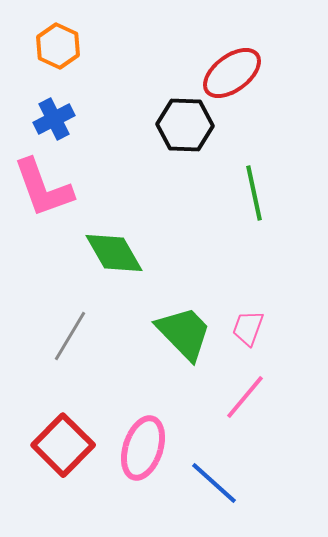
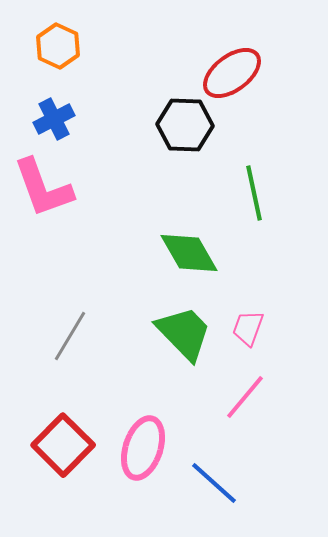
green diamond: moved 75 px right
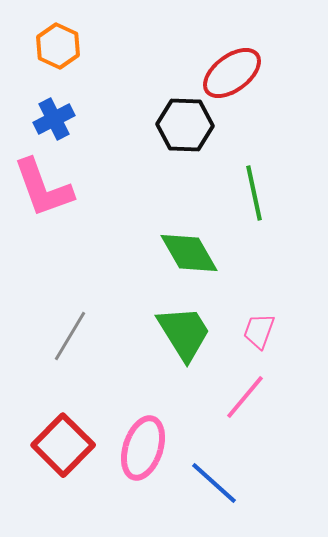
pink trapezoid: moved 11 px right, 3 px down
green trapezoid: rotated 12 degrees clockwise
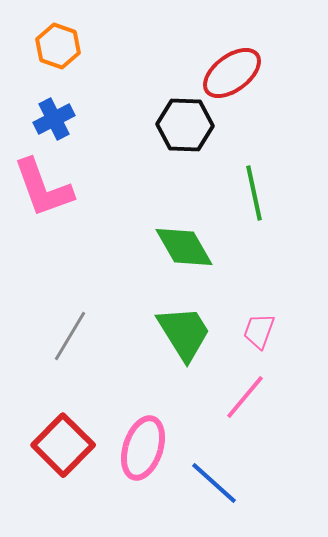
orange hexagon: rotated 6 degrees counterclockwise
green diamond: moved 5 px left, 6 px up
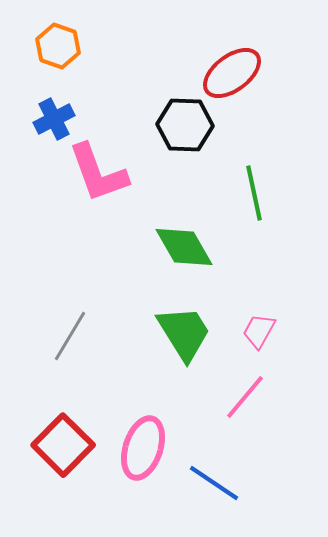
pink L-shape: moved 55 px right, 15 px up
pink trapezoid: rotated 9 degrees clockwise
blue line: rotated 8 degrees counterclockwise
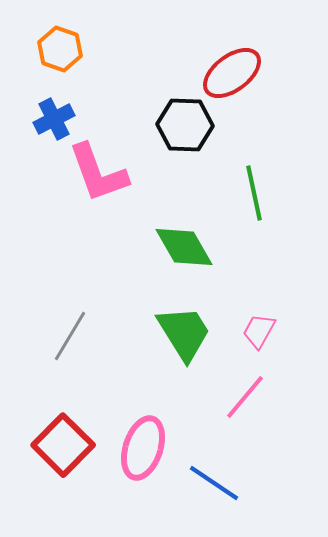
orange hexagon: moved 2 px right, 3 px down
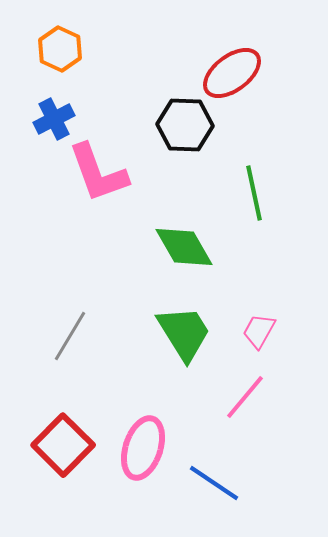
orange hexagon: rotated 6 degrees clockwise
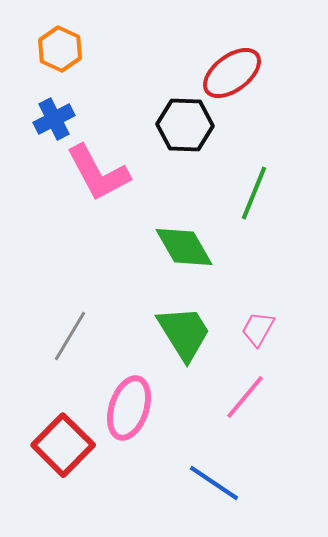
pink L-shape: rotated 8 degrees counterclockwise
green line: rotated 34 degrees clockwise
pink trapezoid: moved 1 px left, 2 px up
pink ellipse: moved 14 px left, 40 px up
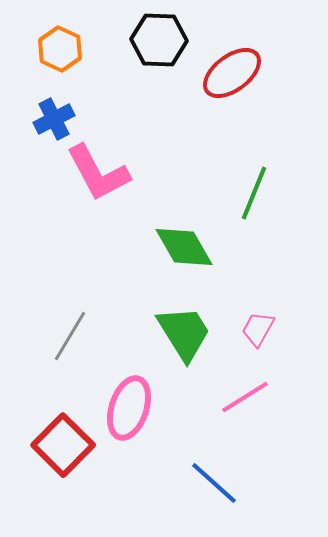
black hexagon: moved 26 px left, 85 px up
pink line: rotated 18 degrees clockwise
blue line: rotated 8 degrees clockwise
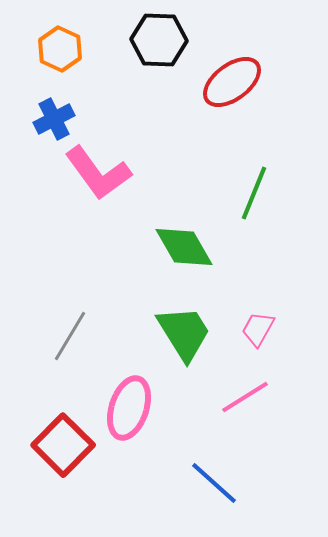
red ellipse: moved 9 px down
pink L-shape: rotated 8 degrees counterclockwise
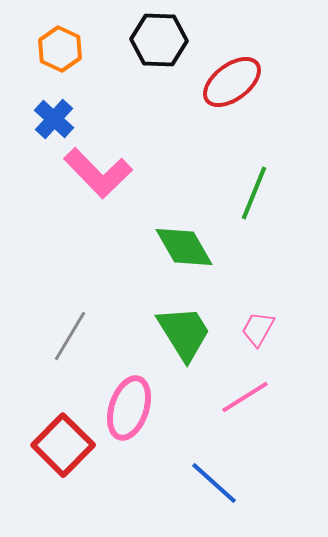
blue cross: rotated 21 degrees counterclockwise
pink L-shape: rotated 8 degrees counterclockwise
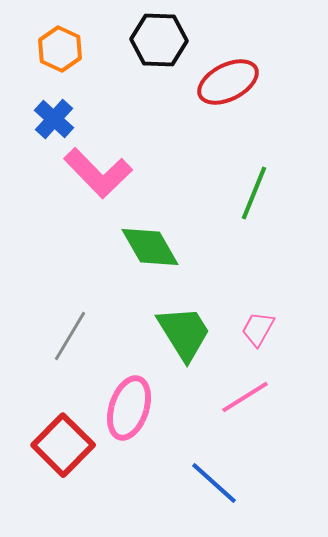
red ellipse: moved 4 px left; rotated 10 degrees clockwise
green diamond: moved 34 px left
